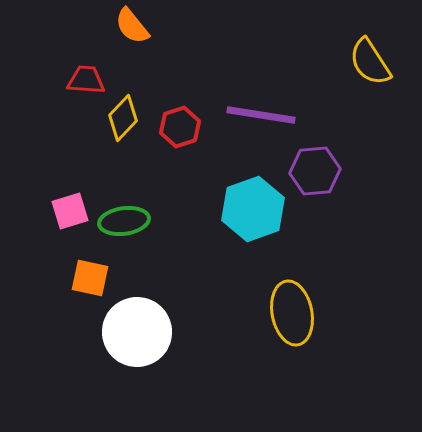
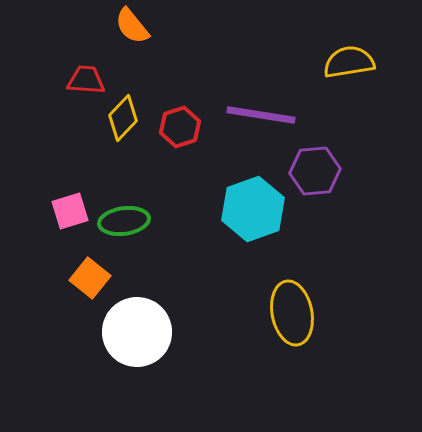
yellow semicircle: moved 21 px left; rotated 114 degrees clockwise
orange square: rotated 27 degrees clockwise
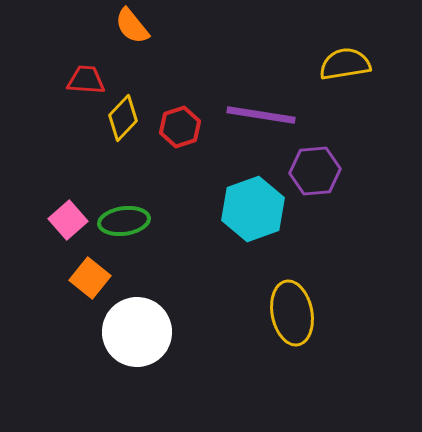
yellow semicircle: moved 4 px left, 2 px down
pink square: moved 2 px left, 9 px down; rotated 24 degrees counterclockwise
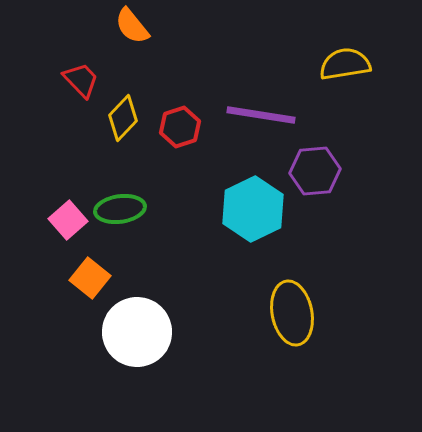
red trapezoid: moved 5 px left; rotated 42 degrees clockwise
cyan hexagon: rotated 6 degrees counterclockwise
green ellipse: moved 4 px left, 12 px up
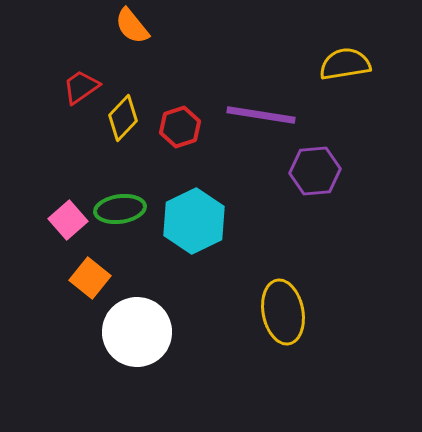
red trapezoid: moved 7 px down; rotated 81 degrees counterclockwise
cyan hexagon: moved 59 px left, 12 px down
yellow ellipse: moved 9 px left, 1 px up
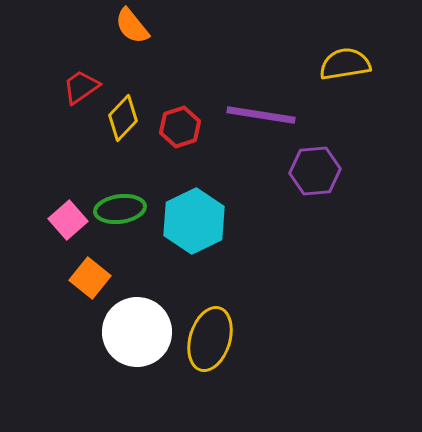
yellow ellipse: moved 73 px left, 27 px down; rotated 28 degrees clockwise
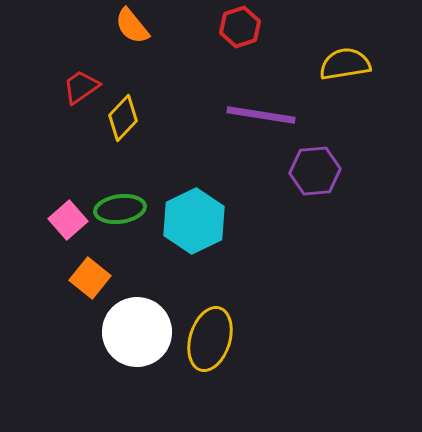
red hexagon: moved 60 px right, 100 px up
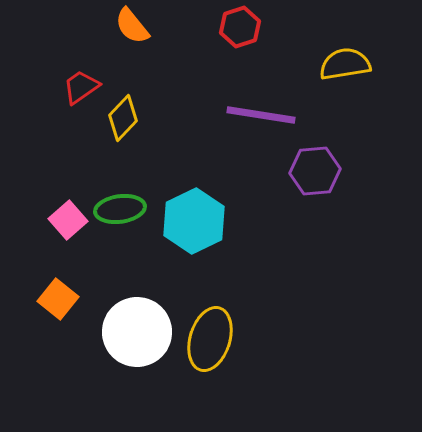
orange square: moved 32 px left, 21 px down
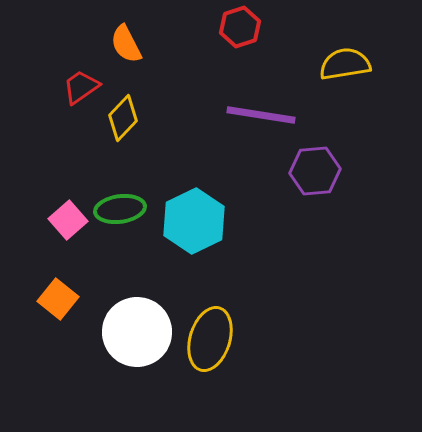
orange semicircle: moved 6 px left, 18 px down; rotated 12 degrees clockwise
